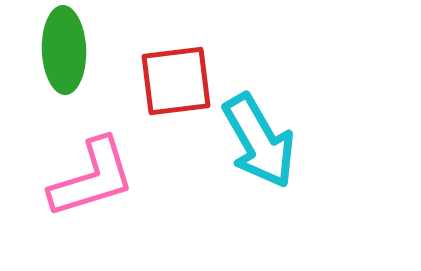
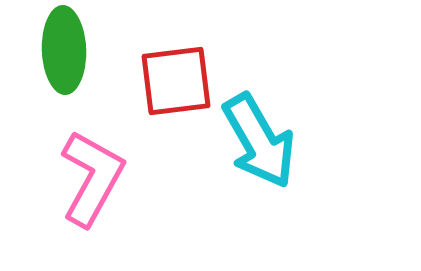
pink L-shape: rotated 44 degrees counterclockwise
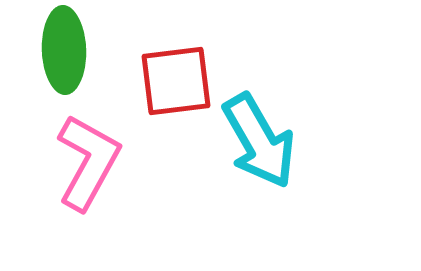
pink L-shape: moved 4 px left, 16 px up
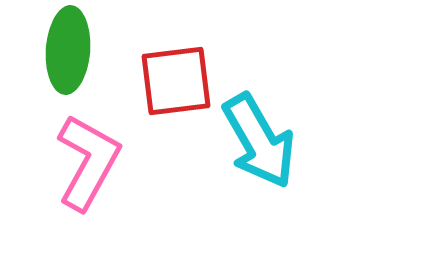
green ellipse: moved 4 px right; rotated 6 degrees clockwise
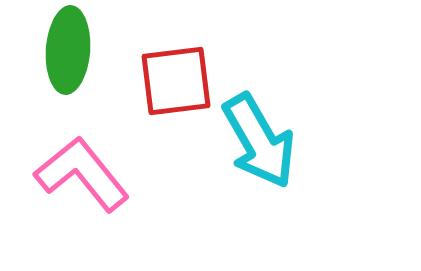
pink L-shape: moved 6 px left, 12 px down; rotated 68 degrees counterclockwise
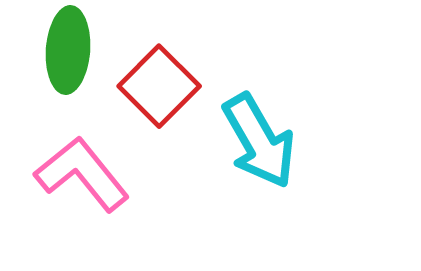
red square: moved 17 px left, 5 px down; rotated 38 degrees counterclockwise
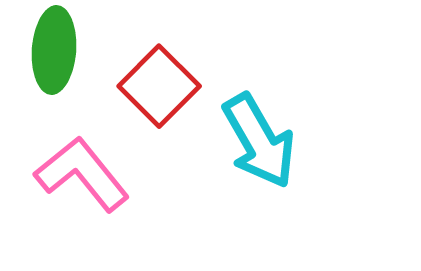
green ellipse: moved 14 px left
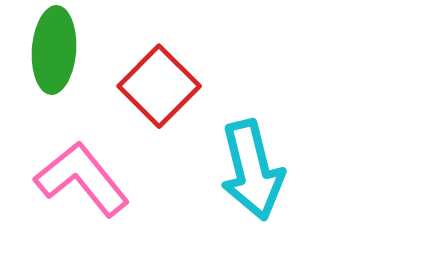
cyan arrow: moved 7 px left, 29 px down; rotated 16 degrees clockwise
pink L-shape: moved 5 px down
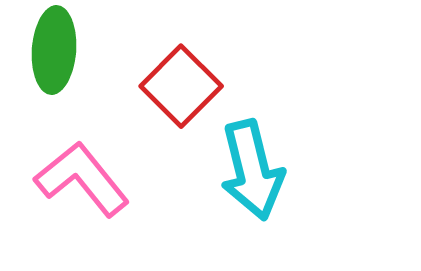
red square: moved 22 px right
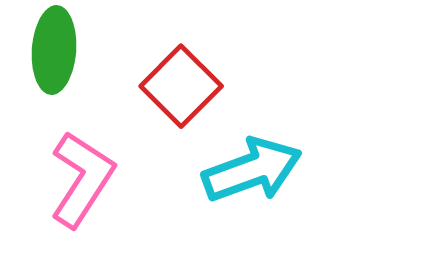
cyan arrow: rotated 96 degrees counterclockwise
pink L-shape: rotated 72 degrees clockwise
